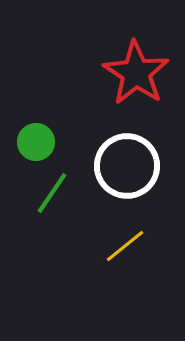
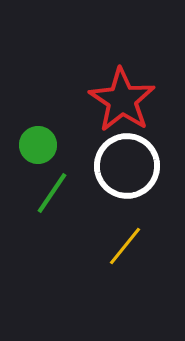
red star: moved 14 px left, 27 px down
green circle: moved 2 px right, 3 px down
yellow line: rotated 12 degrees counterclockwise
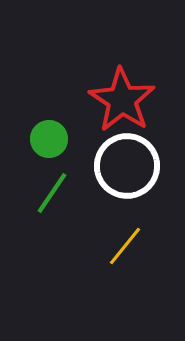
green circle: moved 11 px right, 6 px up
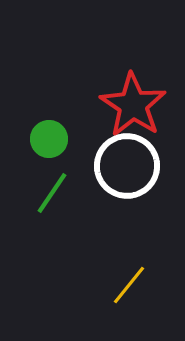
red star: moved 11 px right, 5 px down
yellow line: moved 4 px right, 39 px down
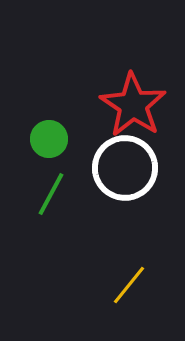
white circle: moved 2 px left, 2 px down
green line: moved 1 px left, 1 px down; rotated 6 degrees counterclockwise
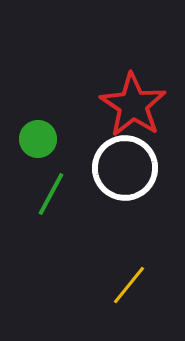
green circle: moved 11 px left
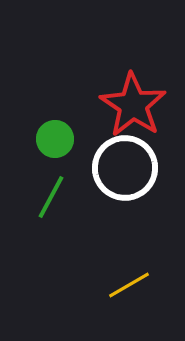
green circle: moved 17 px right
green line: moved 3 px down
yellow line: rotated 21 degrees clockwise
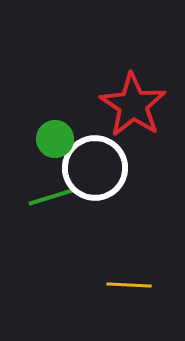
white circle: moved 30 px left
green line: rotated 45 degrees clockwise
yellow line: rotated 33 degrees clockwise
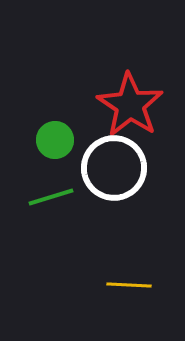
red star: moved 3 px left
green circle: moved 1 px down
white circle: moved 19 px right
